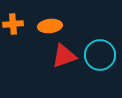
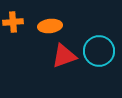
orange cross: moved 2 px up
cyan circle: moved 1 px left, 4 px up
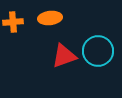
orange ellipse: moved 8 px up
cyan circle: moved 1 px left
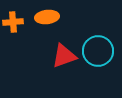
orange ellipse: moved 3 px left, 1 px up
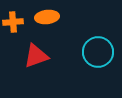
cyan circle: moved 1 px down
red triangle: moved 28 px left
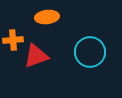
orange cross: moved 18 px down
cyan circle: moved 8 px left
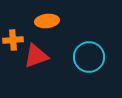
orange ellipse: moved 4 px down
cyan circle: moved 1 px left, 5 px down
